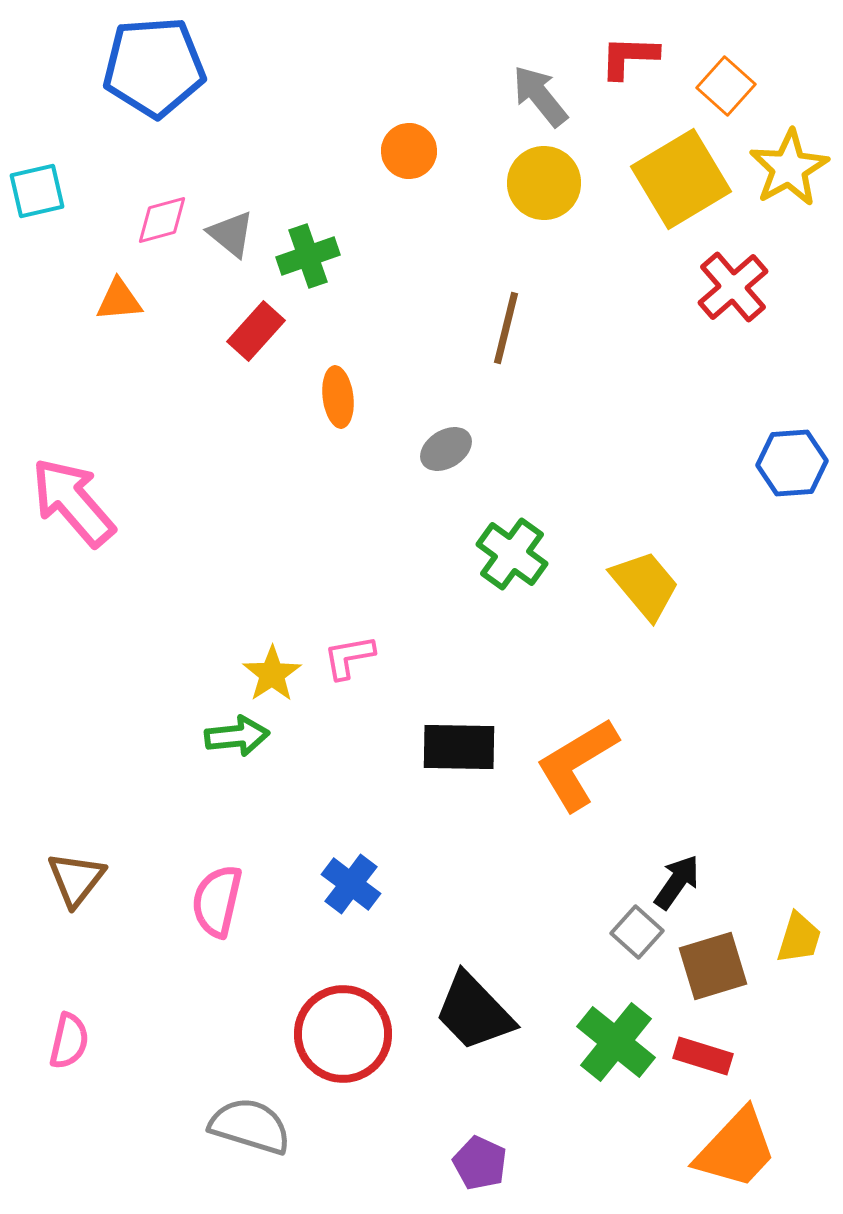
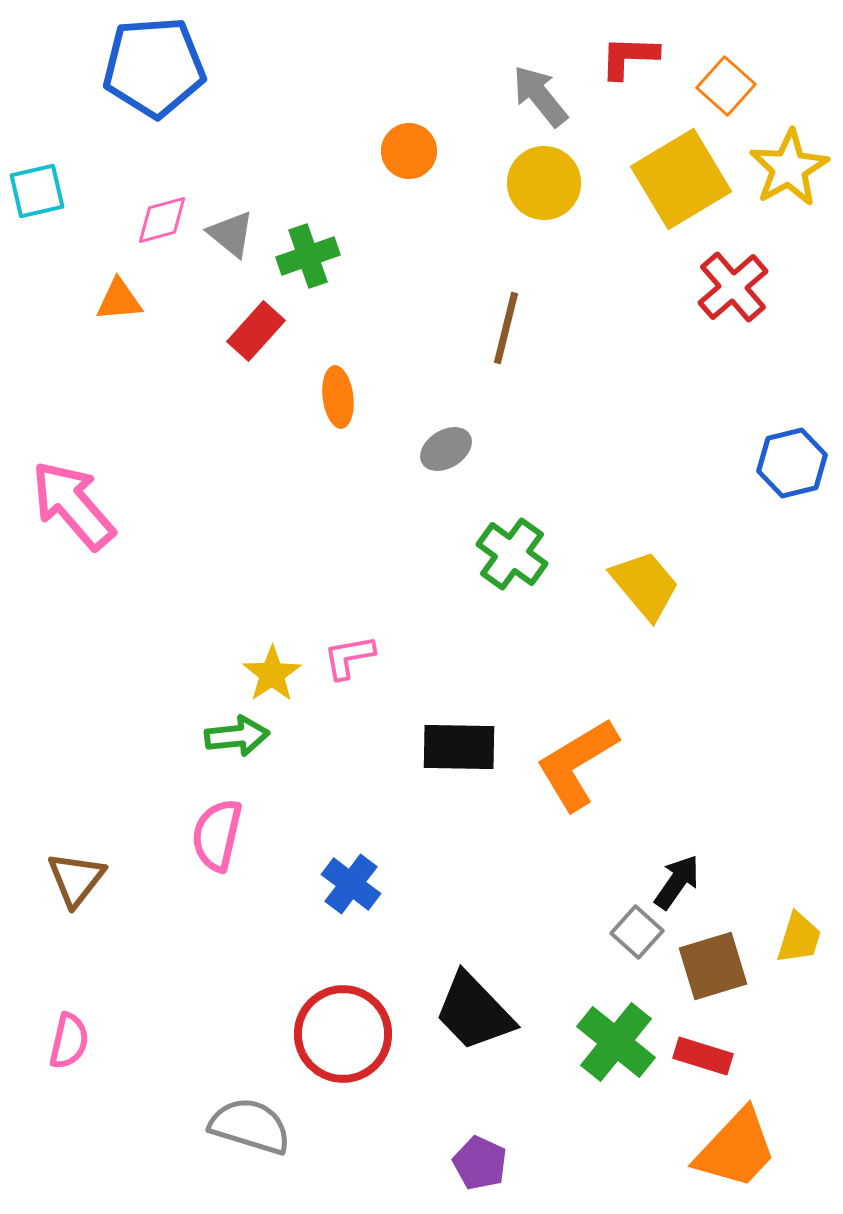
blue hexagon at (792, 463): rotated 10 degrees counterclockwise
pink arrow at (73, 502): moved 3 px down
pink semicircle at (217, 901): moved 66 px up
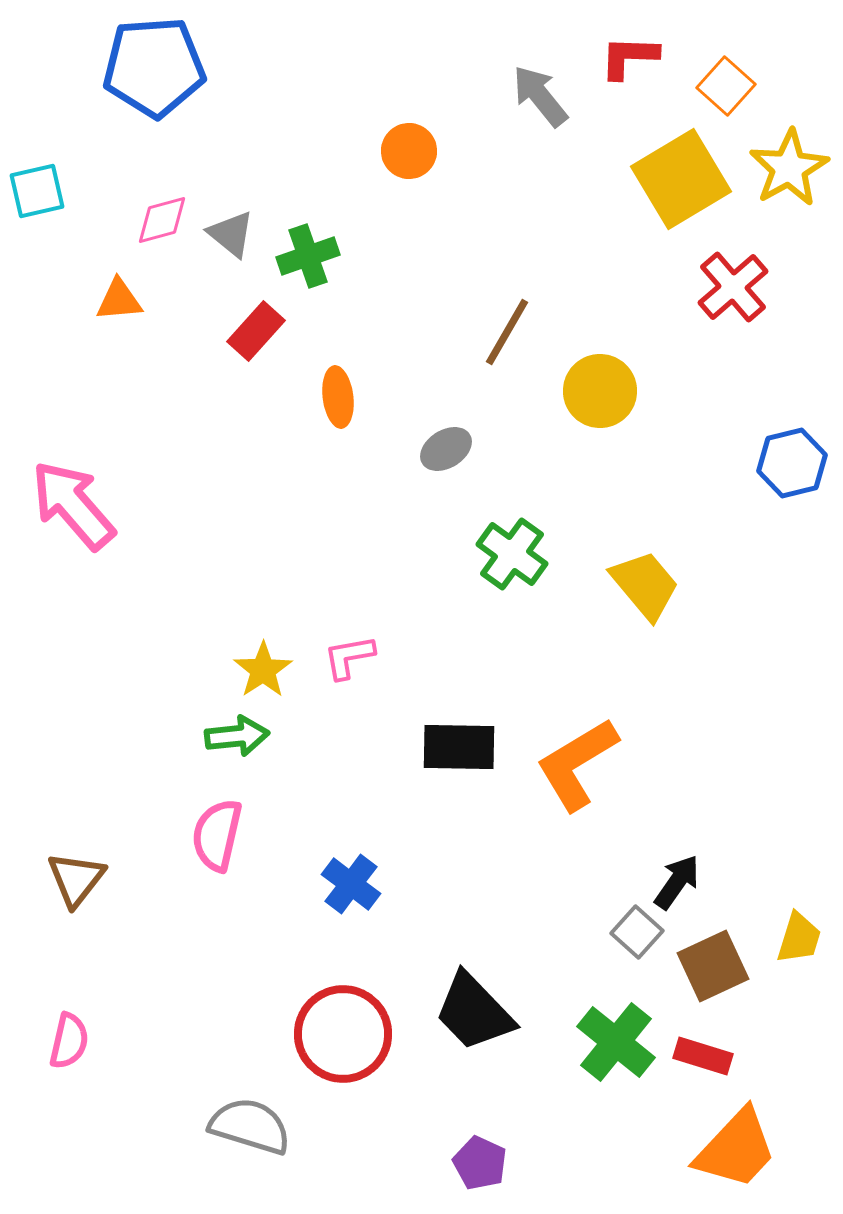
yellow circle at (544, 183): moved 56 px right, 208 px down
brown line at (506, 328): moved 1 px right, 4 px down; rotated 16 degrees clockwise
yellow star at (272, 674): moved 9 px left, 4 px up
brown square at (713, 966): rotated 8 degrees counterclockwise
